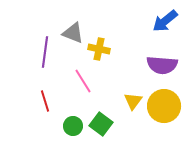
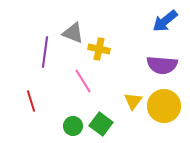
red line: moved 14 px left
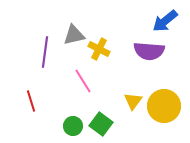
gray triangle: moved 1 px right, 2 px down; rotated 35 degrees counterclockwise
yellow cross: rotated 15 degrees clockwise
purple semicircle: moved 13 px left, 14 px up
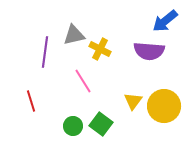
yellow cross: moved 1 px right
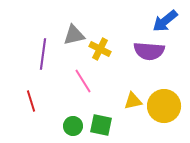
purple line: moved 2 px left, 2 px down
yellow triangle: rotated 42 degrees clockwise
green square: moved 1 px down; rotated 25 degrees counterclockwise
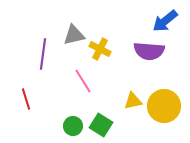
red line: moved 5 px left, 2 px up
green square: rotated 20 degrees clockwise
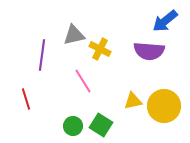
purple line: moved 1 px left, 1 px down
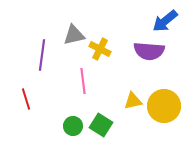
pink line: rotated 25 degrees clockwise
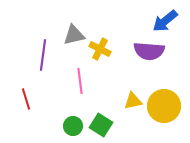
purple line: moved 1 px right
pink line: moved 3 px left
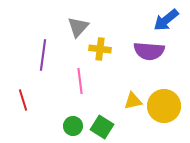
blue arrow: moved 1 px right, 1 px up
gray triangle: moved 4 px right, 8 px up; rotated 35 degrees counterclockwise
yellow cross: rotated 20 degrees counterclockwise
red line: moved 3 px left, 1 px down
green square: moved 1 px right, 2 px down
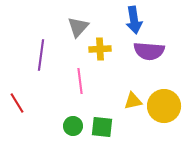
blue arrow: moved 32 px left; rotated 60 degrees counterclockwise
yellow cross: rotated 10 degrees counterclockwise
purple line: moved 2 px left
red line: moved 6 px left, 3 px down; rotated 15 degrees counterclockwise
green square: rotated 25 degrees counterclockwise
